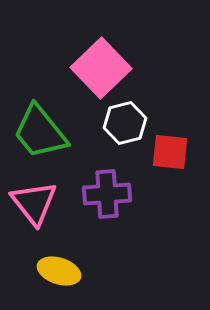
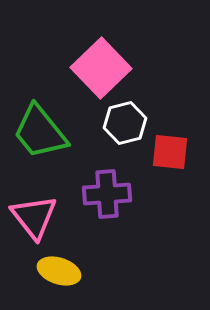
pink triangle: moved 14 px down
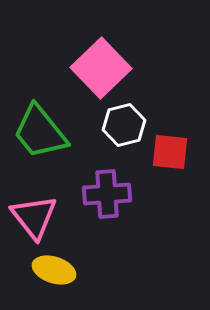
white hexagon: moved 1 px left, 2 px down
yellow ellipse: moved 5 px left, 1 px up
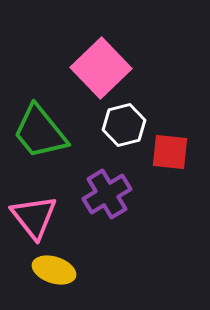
purple cross: rotated 27 degrees counterclockwise
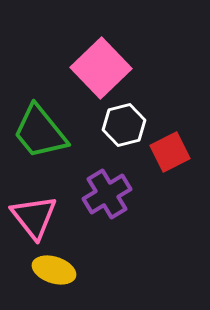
red square: rotated 33 degrees counterclockwise
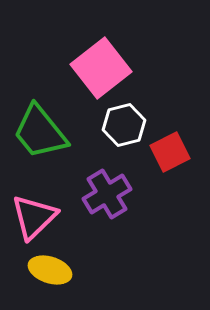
pink square: rotated 6 degrees clockwise
pink triangle: rotated 24 degrees clockwise
yellow ellipse: moved 4 px left
